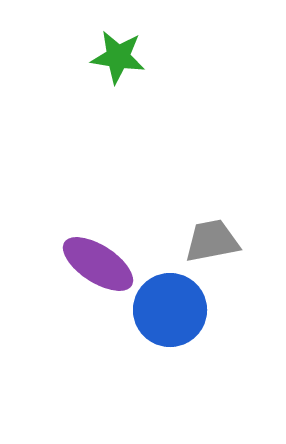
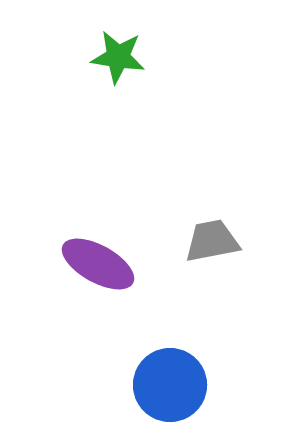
purple ellipse: rotated 4 degrees counterclockwise
blue circle: moved 75 px down
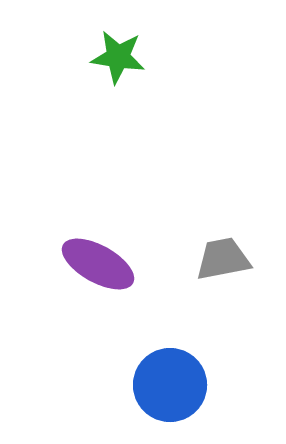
gray trapezoid: moved 11 px right, 18 px down
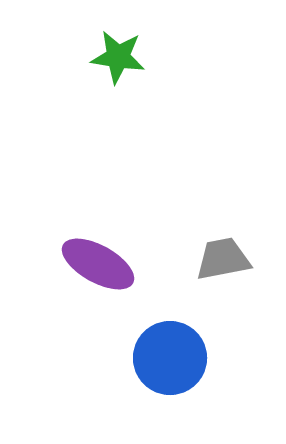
blue circle: moved 27 px up
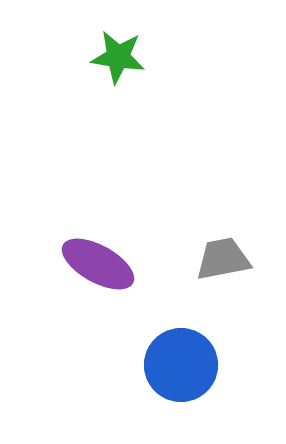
blue circle: moved 11 px right, 7 px down
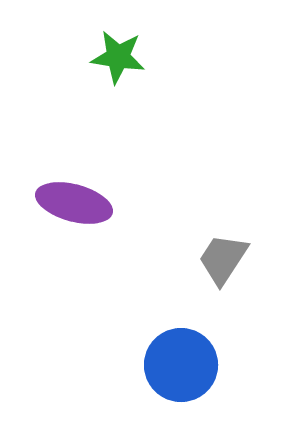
gray trapezoid: rotated 46 degrees counterclockwise
purple ellipse: moved 24 px left, 61 px up; rotated 14 degrees counterclockwise
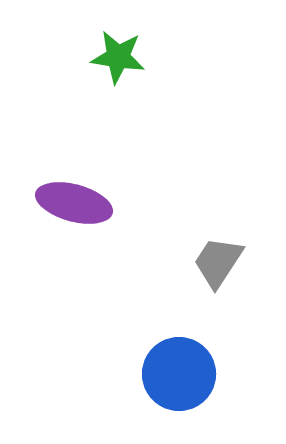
gray trapezoid: moved 5 px left, 3 px down
blue circle: moved 2 px left, 9 px down
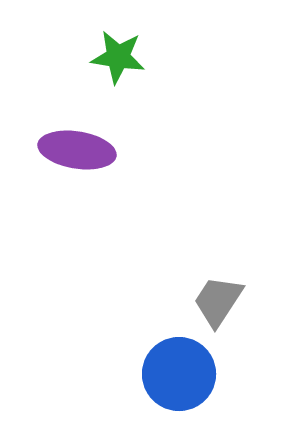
purple ellipse: moved 3 px right, 53 px up; rotated 6 degrees counterclockwise
gray trapezoid: moved 39 px down
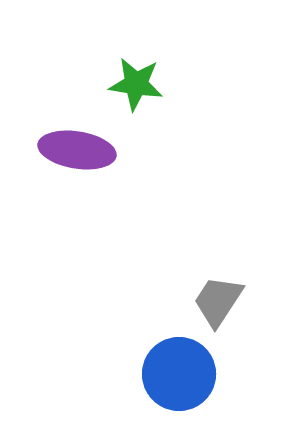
green star: moved 18 px right, 27 px down
